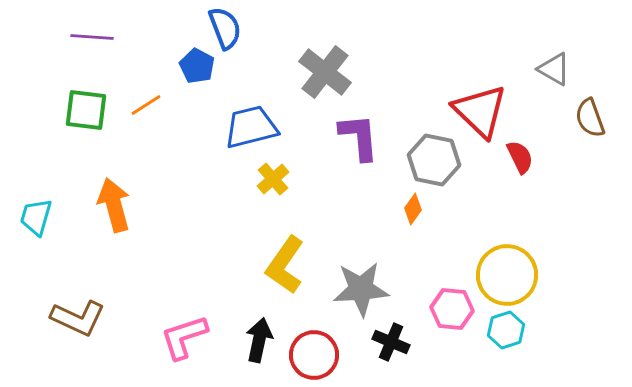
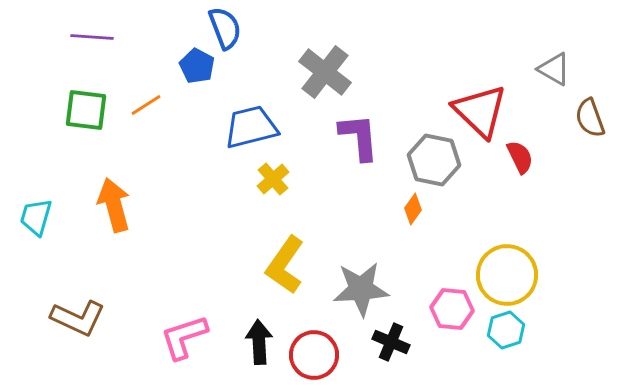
black arrow: moved 2 px down; rotated 15 degrees counterclockwise
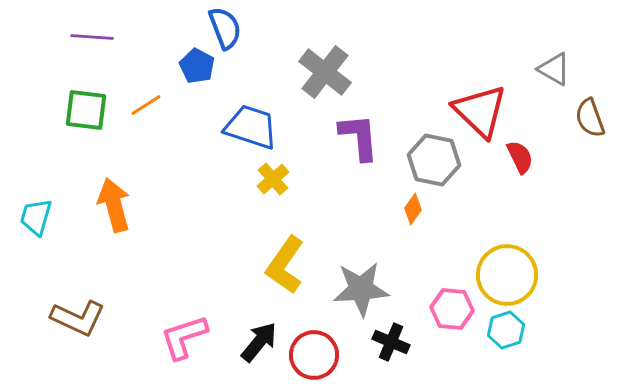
blue trapezoid: rotated 32 degrees clockwise
black arrow: rotated 42 degrees clockwise
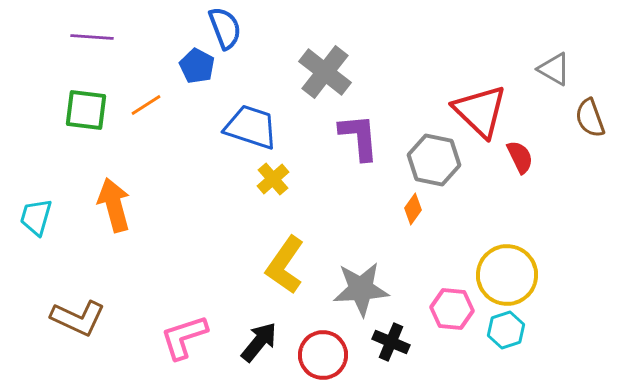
red circle: moved 9 px right
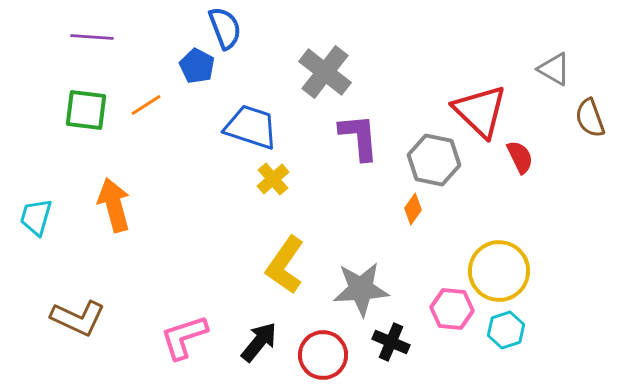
yellow circle: moved 8 px left, 4 px up
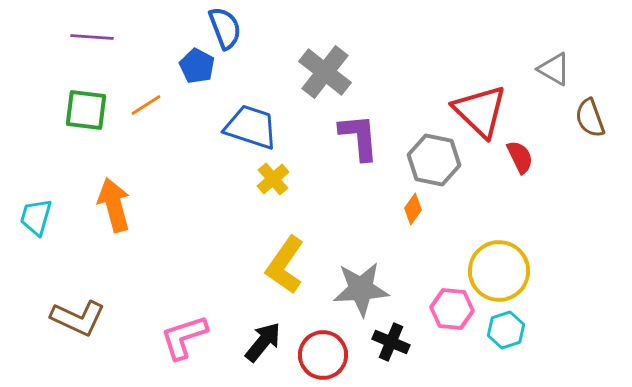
black arrow: moved 4 px right
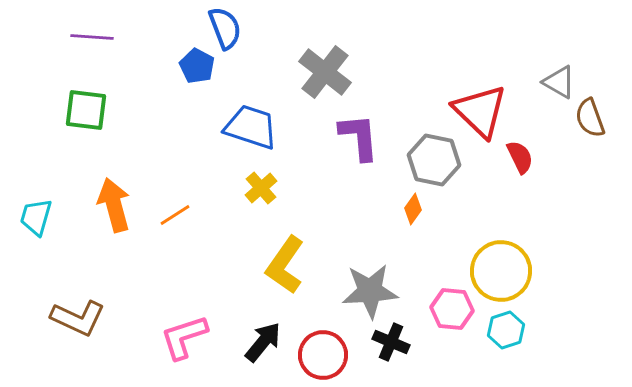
gray triangle: moved 5 px right, 13 px down
orange line: moved 29 px right, 110 px down
yellow cross: moved 12 px left, 9 px down
yellow circle: moved 2 px right
gray star: moved 9 px right, 2 px down
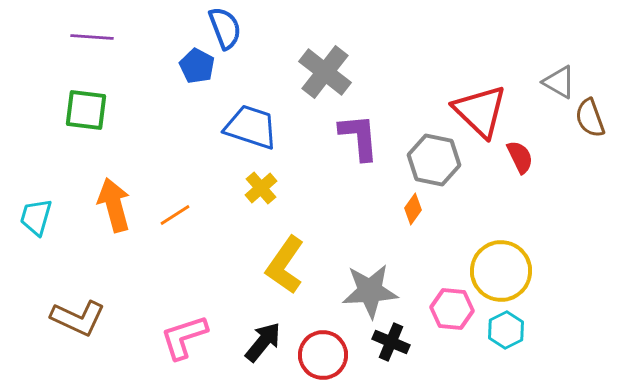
cyan hexagon: rotated 9 degrees counterclockwise
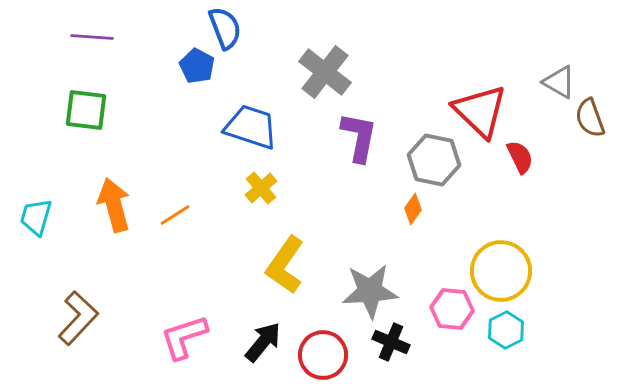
purple L-shape: rotated 16 degrees clockwise
brown L-shape: rotated 72 degrees counterclockwise
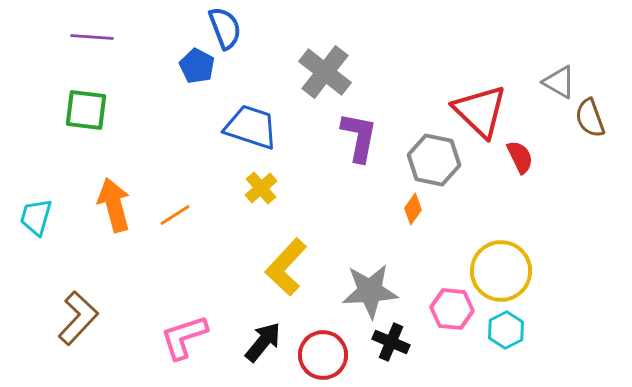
yellow L-shape: moved 1 px right, 2 px down; rotated 8 degrees clockwise
